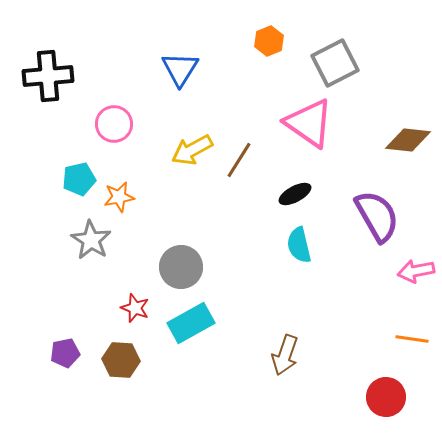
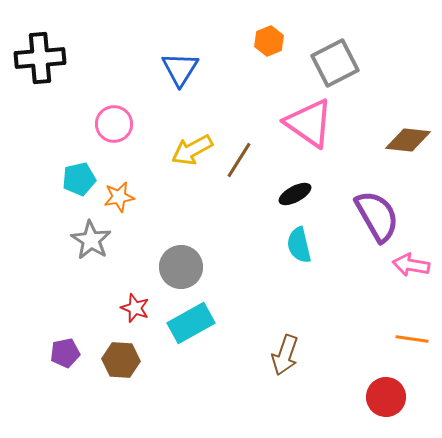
black cross: moved 8 px left, 18 px up
pink arrow: moved 5 px left, 6 px up; rotated 21 degrees clockwise
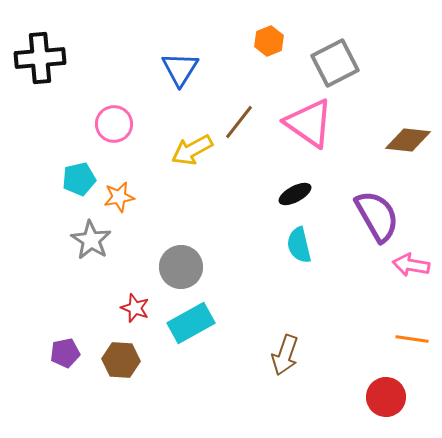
brown line: moved 38 px up; rotated 6 degrees clockwise
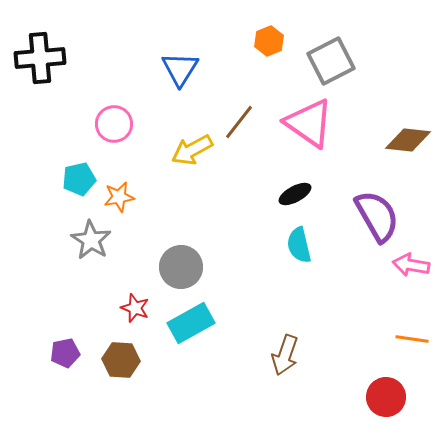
gray square: moved 4 px left, 2 px up
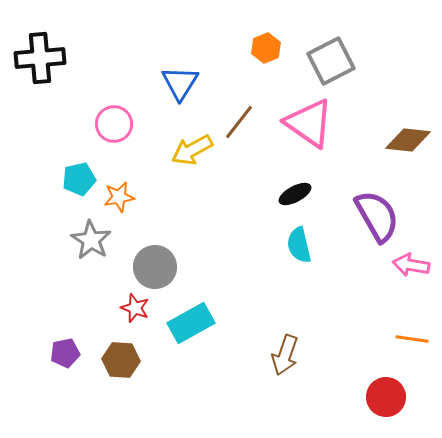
orange hexagon: moved 3 px left, 7 px down
blue triangle: moved 14 px down
gray circle: moved 26 px left
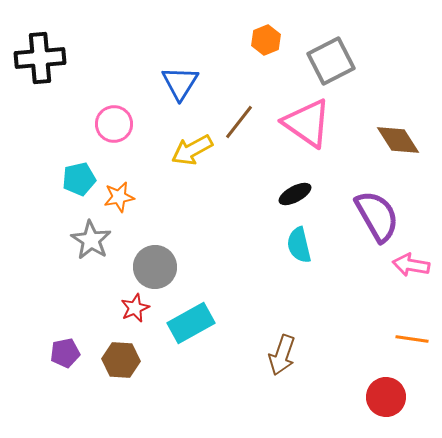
orange hexagon: moved 8 px up
pink triangle: moved 2 px left
brown diamond: moved 10 px left; rotated 51 degrees clockwise
red star: rotated 28 degrees clockwise
brown arrow: moved 3 px left
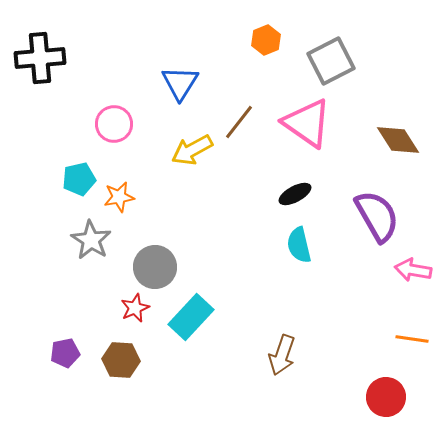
pink arrow: moved 2 px right, 5 px down
cyan rectangle: moved 6 px up; rotated 18 degrees counterclockwise
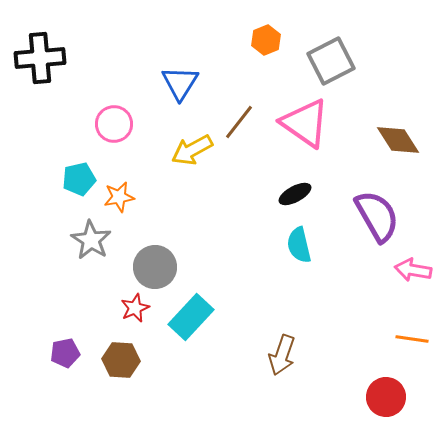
pink triangle: moved 2 px left
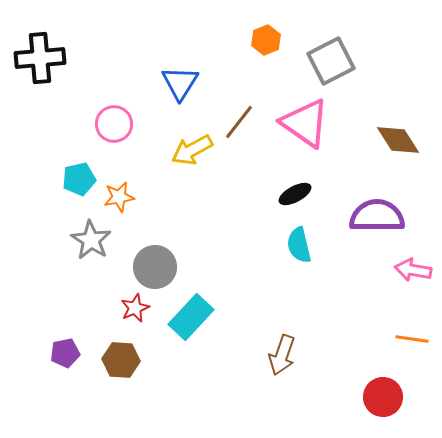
purple semicircle: rotated 60 degrees counterclockwise
red circle: moved 3 px left
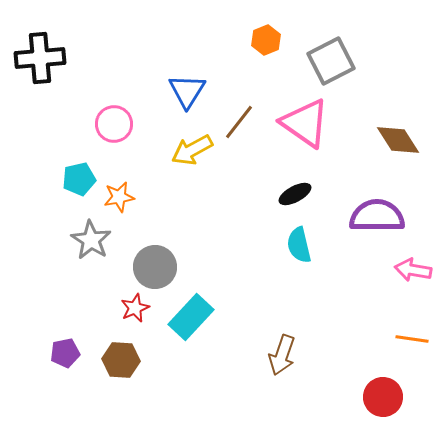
blue triangle: moved 7 px right, 8 px down
